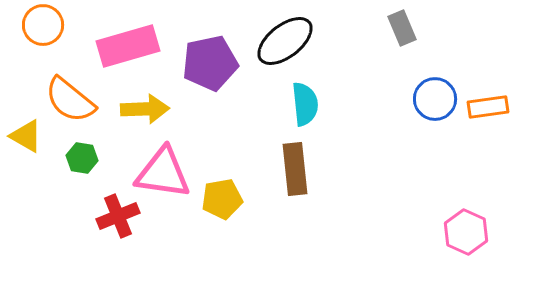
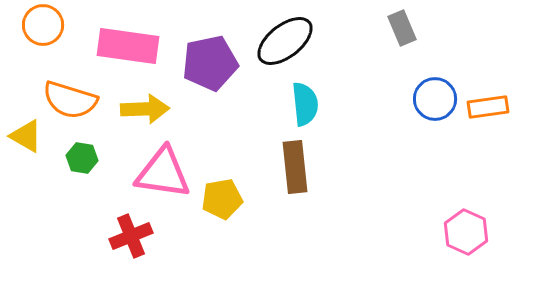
pink rectangle: rotated 24 degrees clockwise
orange semicircle: rotated 22 degrees counterclockwise
brown rectangle: moved 2 px up
red cross: moved 13 px right, 20 px down
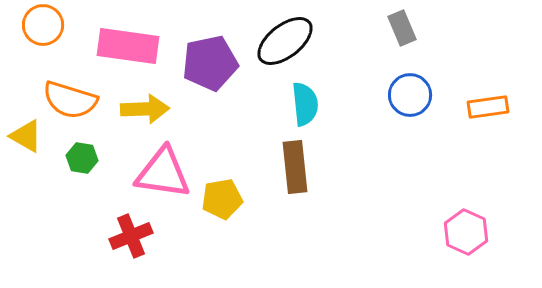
blue circle: moved 25 px left, 4 px up
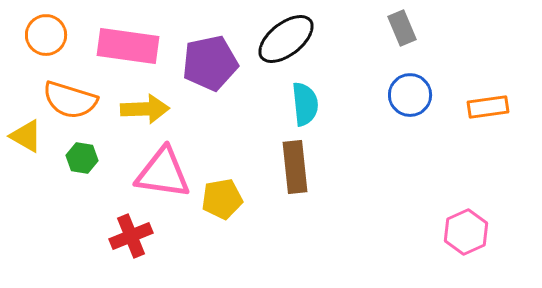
orange circle: moved 3 px right, 10 px down
black ellipse: moved 1 px right, 2 px up
pink hexagon: rotated 12 degrees clockwise
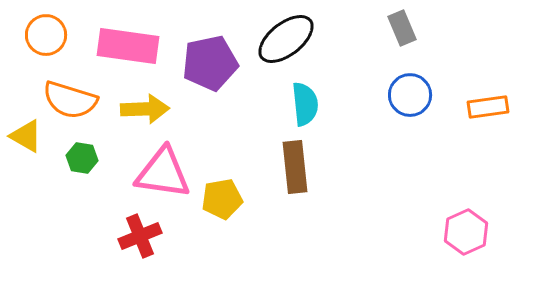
red cross: moved 9 px right
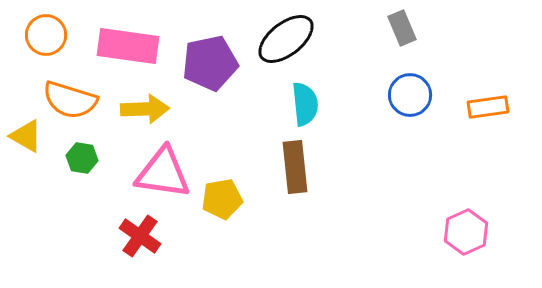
red cross: rotated 33 degrees counterclockwise
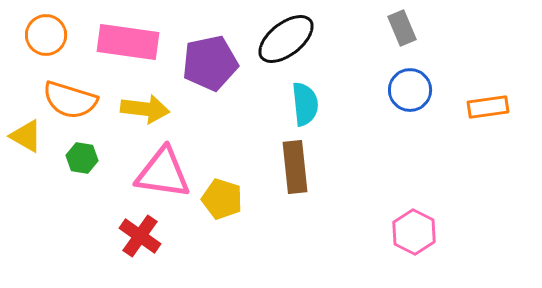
pink rectangle: moved 4 px up
blue circle: moved 5 px up
yellow arrow: rotated 9 degrees clockwise
yellow pentagon: rotated 27 degrees clockwise
pink hexagon: moved 52 px left; rotated 9 degrees counterclockwise
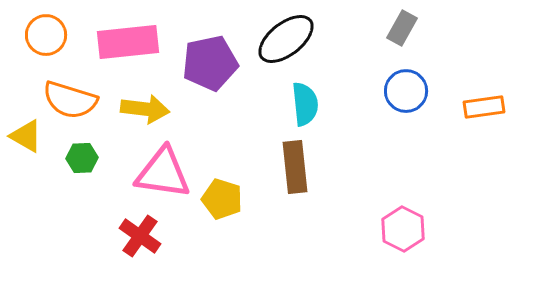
gray rectangle: rotated 52 degrees clockwise
pink rectangle: rotated 14 degrees counterclockwise
blue circle: moved 4 px left, 1 px down
orange rectangle: moved 4 px left
green hexagon: rotated 12 degrees counterclockwise
pink hexagon: moved 11 px left, 3 px up
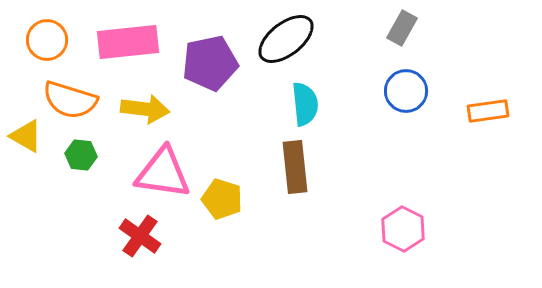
orange circle: moved 1 px right, 5 px down
orange rectangle: moved 4 px right, 4 px down
green hexagon: moved 1 px left, 3 px up; rotated 8 degrees clockwise
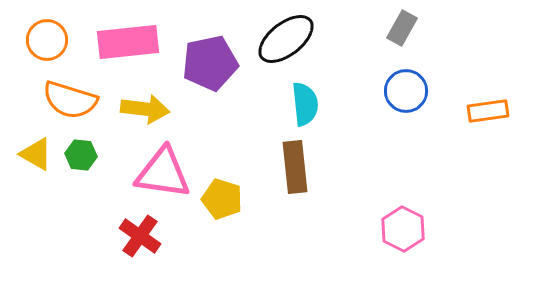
yellow triangle: moved 10 px right, 18 px down
